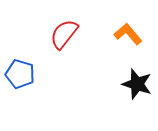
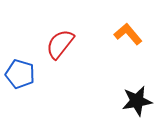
red semicircle: moved 4 px left, 10 px down
black star: moved 17 px down; rotated 28 degrees counterclockwise
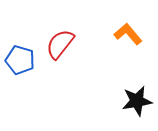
blue pentagon: moved 14 px up
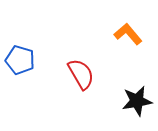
red semicircle: moved 21 px right, 30 px down; rotated 112 degrees clockwise
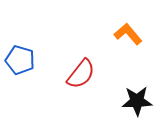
red semicircle: rotated 68 degrees clockwise
black star: rotated 8 degrees clockwise
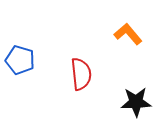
red semicircle: rotated 44 degrees counterclockwise
black star: moved 1 px left, 1 px down
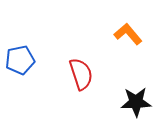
blue pentagon: rotated 28 degrees counterclockwise
red semicircle: rotated 12 degrees counterclockwise
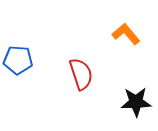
orange L-shape: moved 2 px left
blue pentagon: moved 2 px left; rotated 16 degrees clockwise
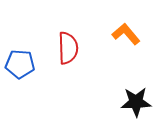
blue pentagon: moved 2 px right, 4 px down
red semicircle: moved 13 px left, 26 px up; rotated 16 degrees clockwise
